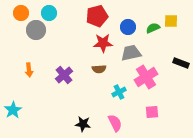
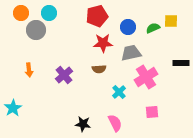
black rectangle: rotated 21 degrees counterclockwise
cyan cross: rotated 16 degrees counterclockwise
cyan star: moved 2 px up
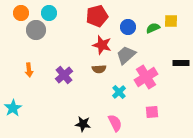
red star: moved 1 px left, 2 px down; rotated 18 degrees clockwise
gray trapezoid: moved 5 px left, 2 px down; rotated 30 degrees counterclockwise
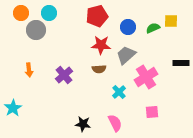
red star: moved 1 px left; rotated 12 degrees counterclockwise
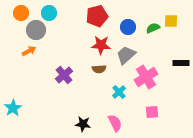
orange arrow: moved 19 px up; rotated 112 degrees counterclockwise
